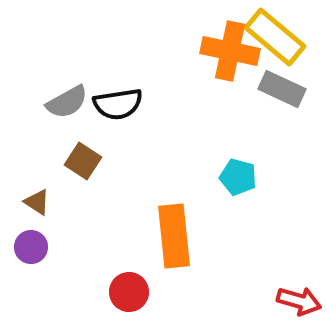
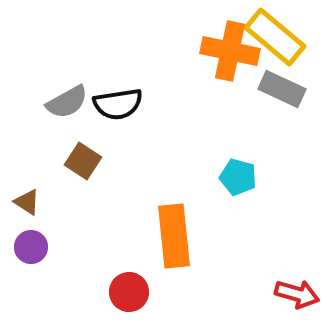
brown triangle: moved 10 px left
red arrow: moved 2 px left, 7 px up
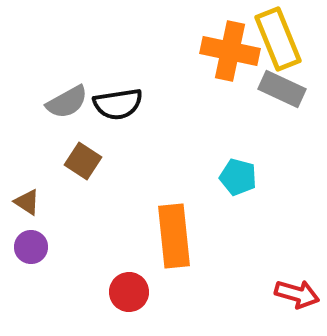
yellow rectangle: moved 3 px right, 2 px down; rotated 28 degrees clockwise
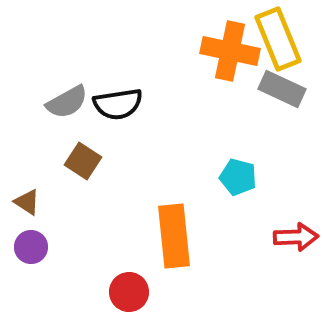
red arrow: moved 1 px left, 57 px up; rotated 18 degrees counterclockwise
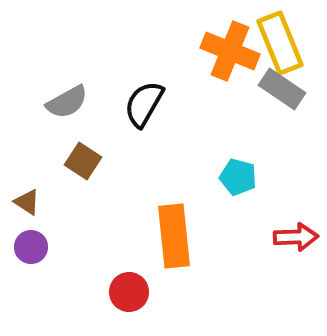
yellow rectangle: moved 2 px right, 4 px down
orange cross: rotated 10 degrees clockwise
gray rectangle: rotated 9 degrees clockwise
black semicircle: moved 26 px right; rotated 129 degrees clockwise
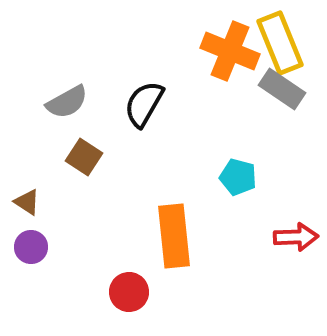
brown square: moved 1 px right, 4 px up
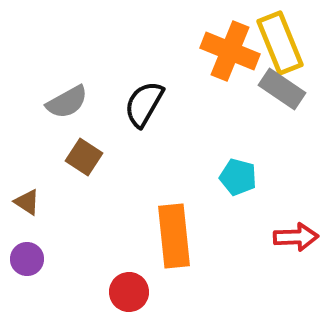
purple circle: moved 4 px left, 12 px down
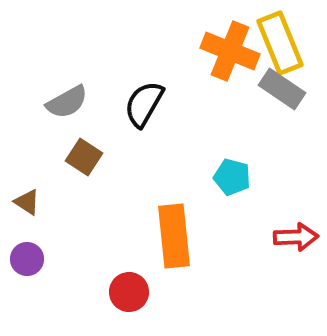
cyan pentagon: moved 6 px left
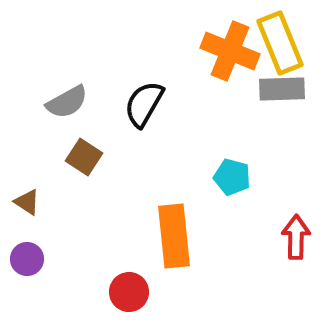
gray rectangle: rotated 36 degrees counterclockwise
red arrow: rotated 87 degrees counterclockwise
